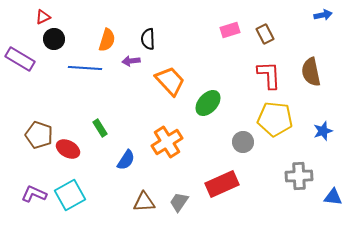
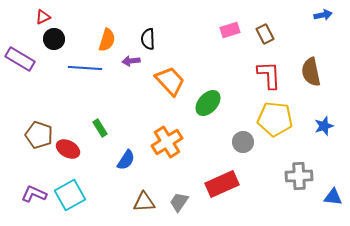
blue star: moved 1 px right, 5 px up
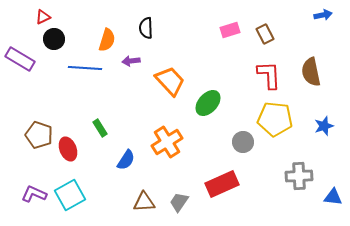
black semicircle: moved 2 px left, 11 px up
red ellipse: rotated 40 degrees clockwise
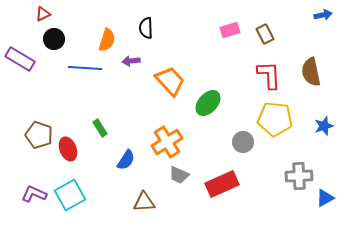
red triangle: moved 3 px up
blue triangle: moved 8 px left, 1 px down; rotated 36 degrees counterclockwise
gray trapezoid: moved 27 px up; rotated 100 degrees counterclockwise
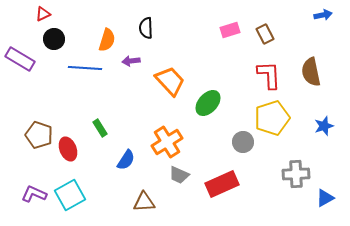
yellow pentagon: moved 3 px left, 1 px up; rotated 24 degrees counterclockwise
gray cross: moved 3 px left, 2 px up
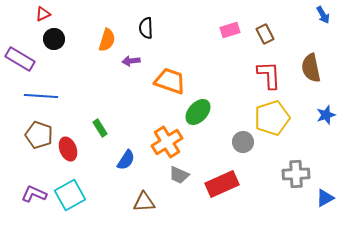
blue arrow: rotated 72 degrees clockwise
blue line: moved 44 px left, 28 px down
brown semicircle: moved 4 px up
orange trapezoid: rotated 28 degrees counterclockwise
green ellipse: moved 10 px left, 9 px down
blue star: moved 2 px right, 11 px up
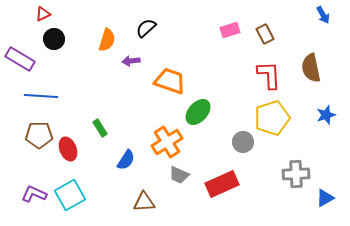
black semicircle: rotated 50 degrees clockwise
brown pentagon: rotated 20 degrees counterclockwise
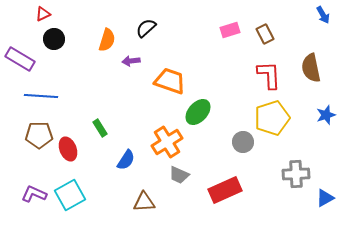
red rectangle: moved 3 px right, 6 px down
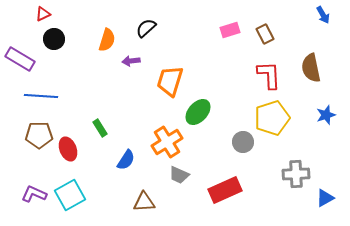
orange trapezoid: rotated 92 degrees counterclockwise
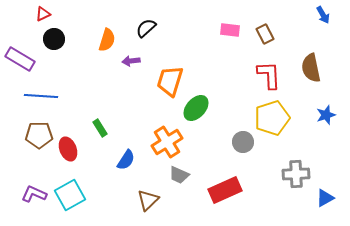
pink rectangle: rotated 24 degrees clockwise
green ellipse: moved 2 px left, 4 px up
brown triangle: moved 4 px right, 2 px up; rotated 40 degrees counterclockwise
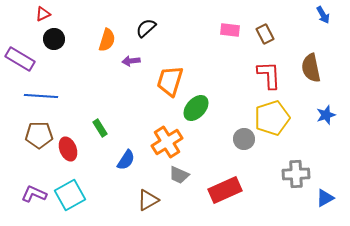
gray circle: moved 1 px right, 3 px up
brown triangle: rotated 15 degrees clockwise
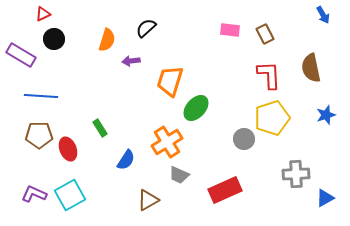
purple rectangle: moved 1 px right, 4 px up
